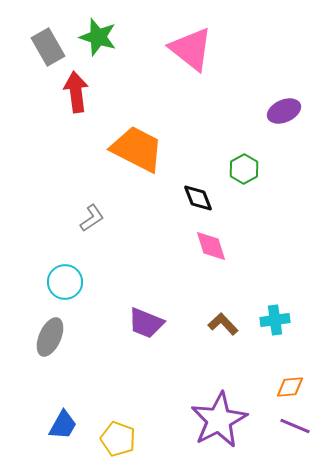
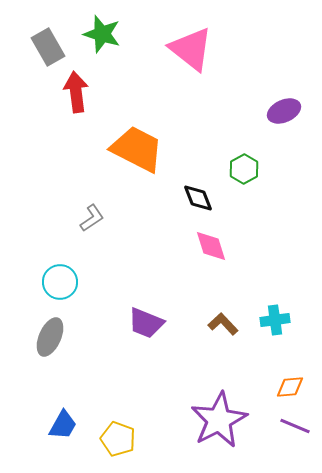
green star: moved 4 px right, 3 px up
cyan circle: moved 5 px left
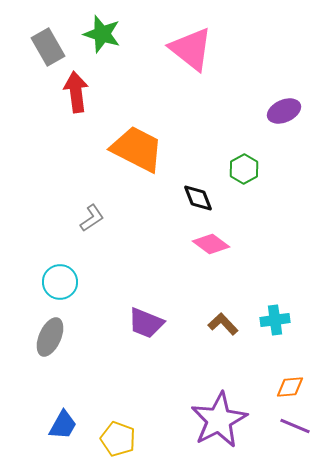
pink diamond: moved 2 px up; rotated 36 degrees counterclockwise
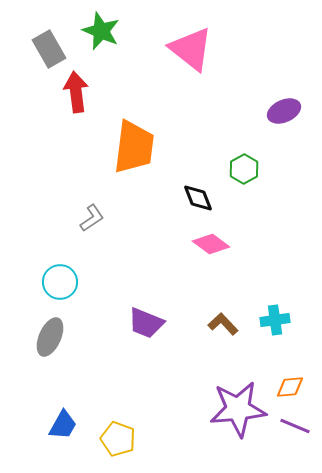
green star: moved 1 px left, 3 px up; rotated 6 degrees clockwise
gray rectangle: moved 1 px right, 2 px down
orange trapezoid: moved 3 px left, 2 px up; rotated 70 degrees clockwise
purple star: moved 19 px right, 11 px up; rotated 22 degrees clockwise
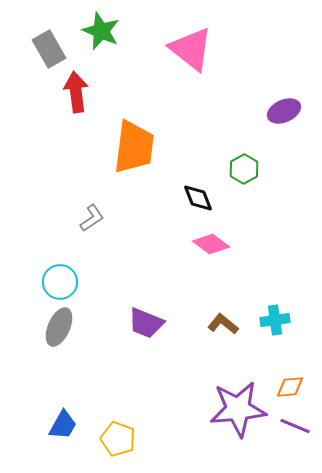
brown L-shape: rotated 8 degrees counterclockwise
gray ellipse: moved 9 px right, 10 px up
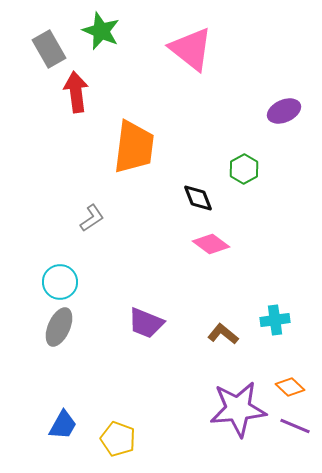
brown L-shape: moved 10 px down
orange diamond: rotated 48 degrees clockwise
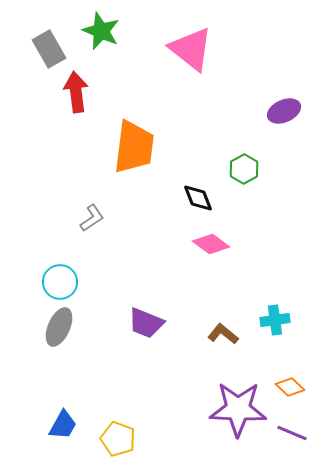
purple star: rotated 8 degrees clockwise
purple line: moved 3 px left, 7 px down
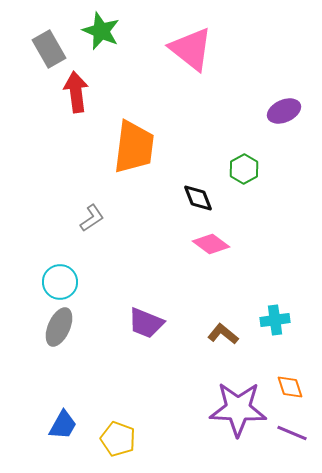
orange diamond: rotated 28 degrees clockwise
